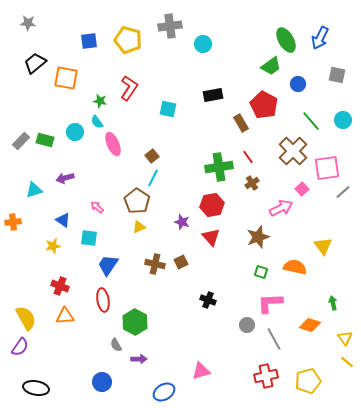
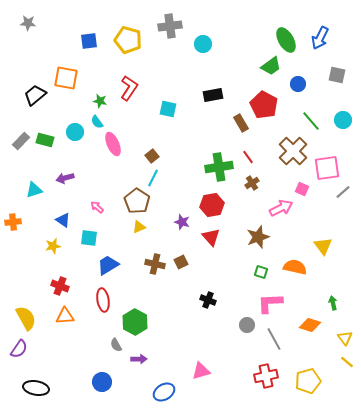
black trapezoid at (35, 63): moved 32 px down
pink square at (302, 189): rotated 24 degrees counterclockwise
blue trapezoid at (108, 265): rotated 25 degrees clockwise
purple semicircle at (20, 347): moved 1 px left, 2 px down
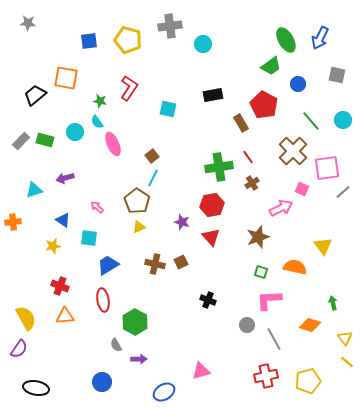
pink L-shape at (270, 303): moved 1 px left, 3 px up
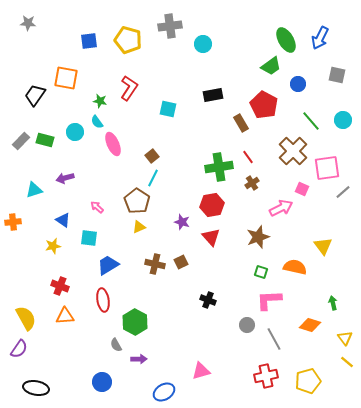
black trapezoid at (35, 95): rotated 15 degrees counterclockwise
